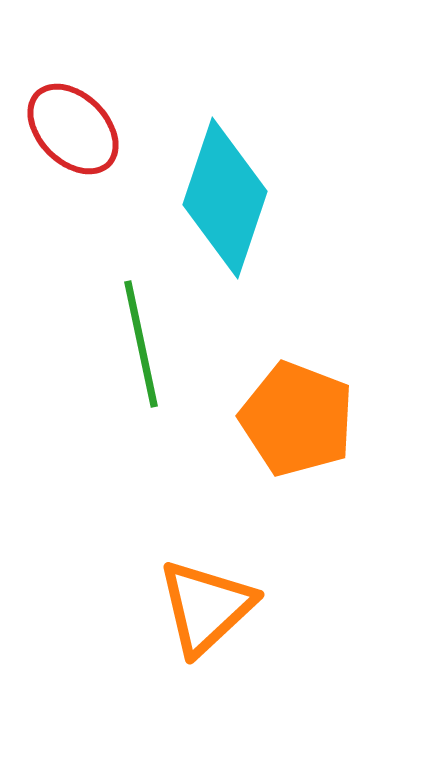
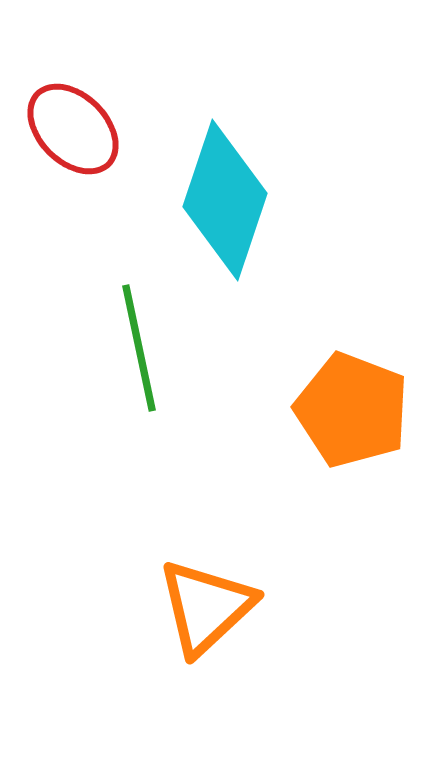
cyan diamond: moved 2 px down
green line: moved 2 px left, 4 px down
orange pentagon: moved 55 px right, 9 px up
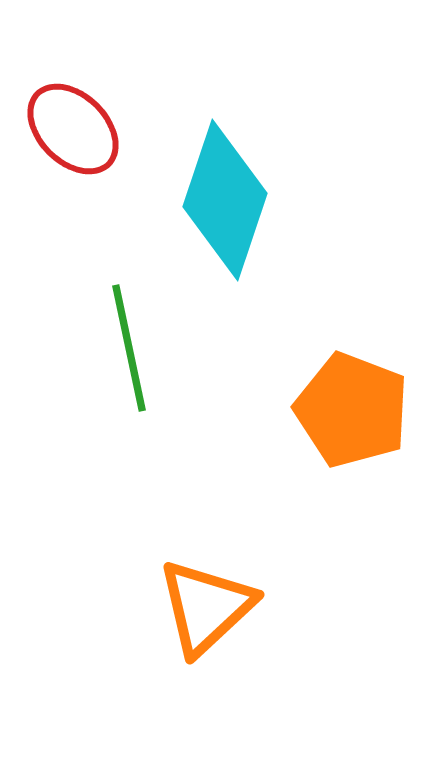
green line: moved 10 px left
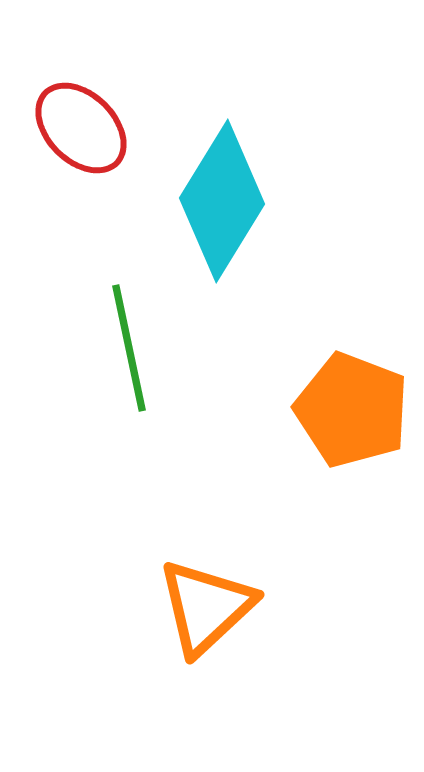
red ellipse: moved 8 px right, 1 px up
cyan diamond: moved 3 px left, 1 px down; rotated 13 degrees clockwise
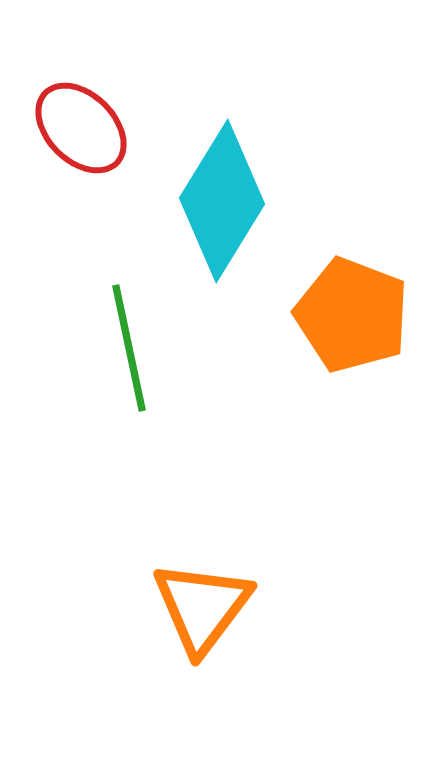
orange pentagon: moved 95 px up
orange triangle: moved 4 px left; rotated 10 degrees counterclockwise
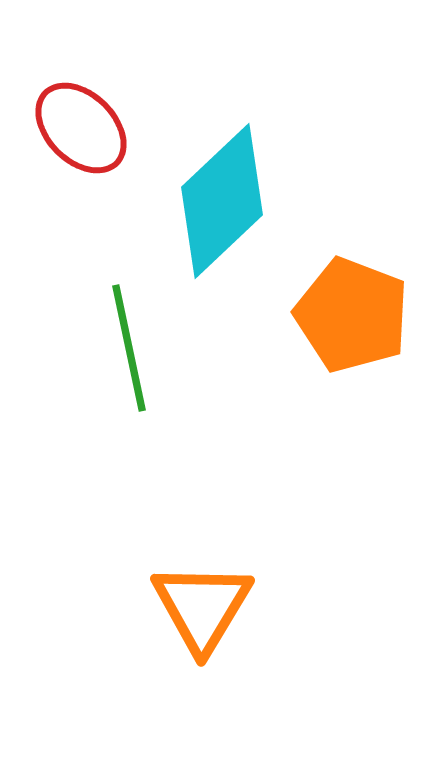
cyan diamond: rotated 15 degrees clockwise
orange triangle: rotated 6 degrees counterclockwise
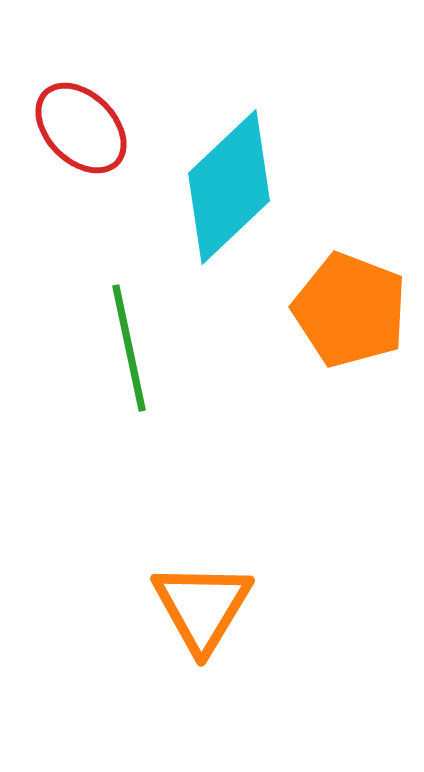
cyan diamond: moved 7 px right, 14 px up
orange pentagon: moved 2 px left, 5 px up
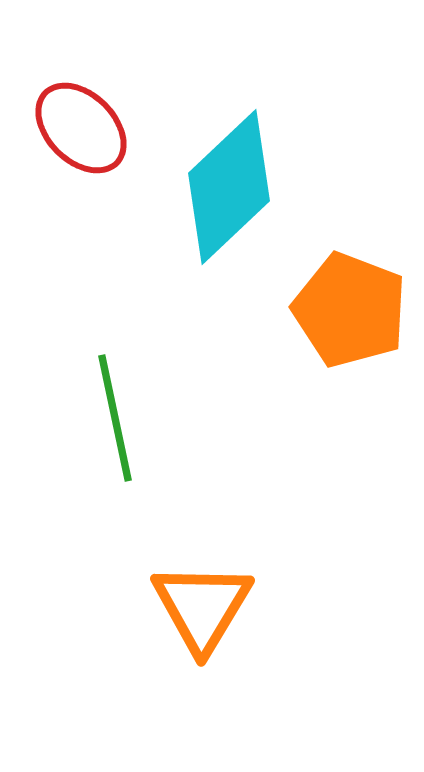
green line: moved 14 px left, 70 px down
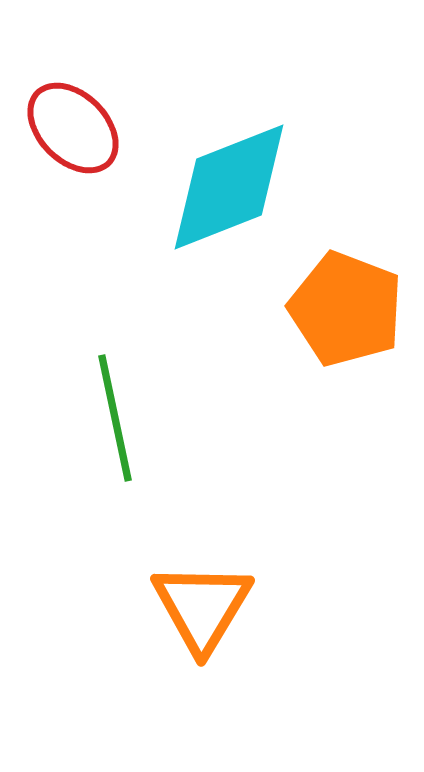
red ellipse: moved 8 px left
cyan diamond: rotated 22 degrees clockwise
orange pentagon: moved 4 px left, 1 px up
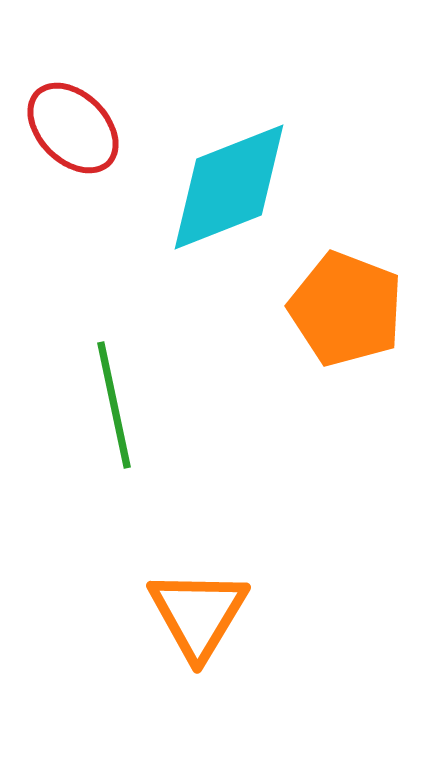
green line: moved 1 px left, 13 px up
orange triangle: moved 4 px left, 7 px down
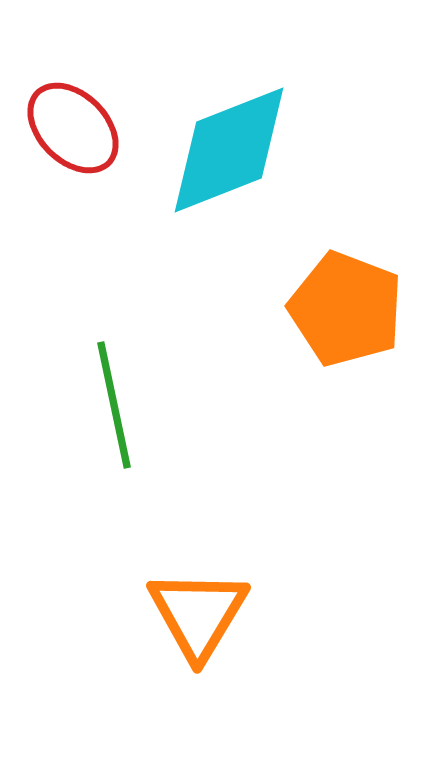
cyan diamond: moved 37 px up
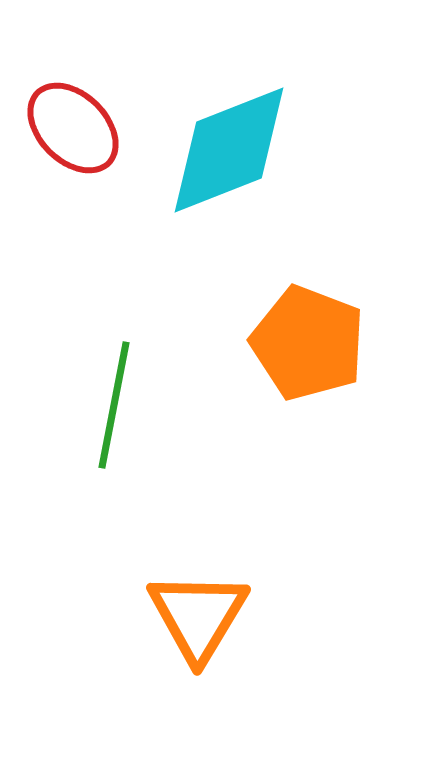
orange pentagon: moved 38 px left, 34 px down
green line: rotated 23 degrees clockwise
orange triangle: moved 2 px down
